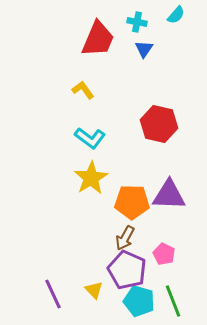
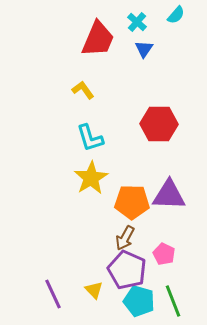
cyan cross: rotated 30 degrees clockwise
red hexagon: rotated 12 degrees counterclockwise
cyan L-shape: rotated 36 degrees clockwise
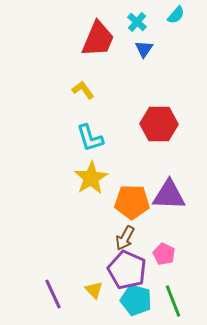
cyan pentagon: moved 3 px left, 1 px up
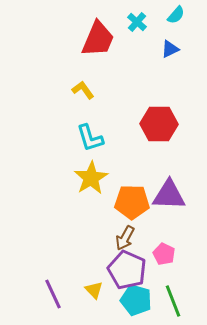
blue triangle: moved 26 px right; rotated 30 degrees clockwise
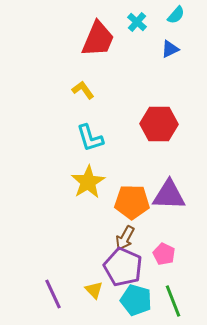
yellow star: moved 3 px left, 4 px down
purple pentagon: moved 4 px left, 3 px up
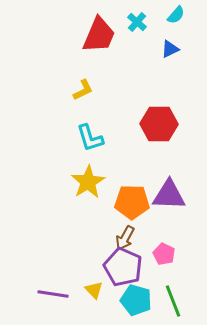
red trapezoid: moved 1 px right, 4 px up
yellow L-shape: rotated 100 degrees clockwise
purple line: rotated 56 degrees counterclockwise
